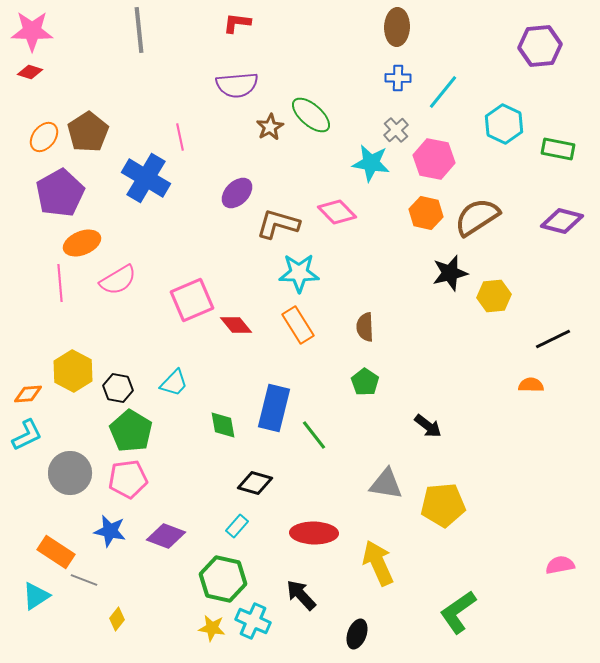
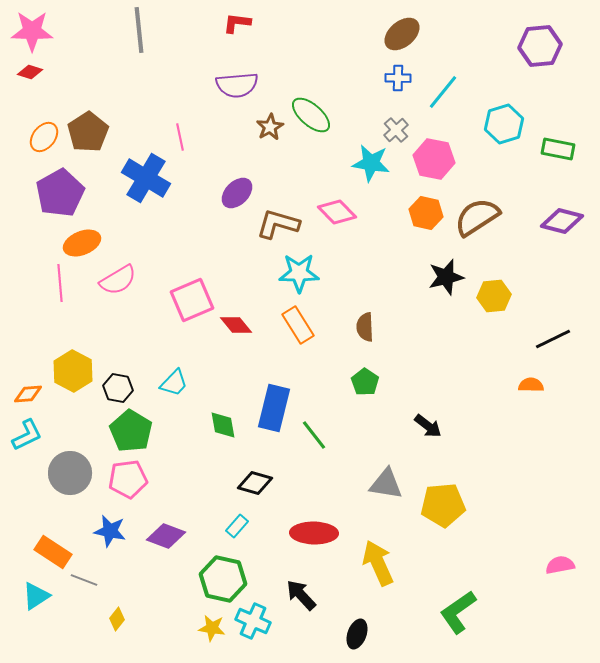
brown ellipse at (397, 27): moved 5 px right, 7 px down; rotated 48 degrees clockwise
cyan hexagon at (504, 124): rotated 18 degrees clockwise
black star at (450, 273): moved 4 px left, 4 px down
orange rectangle at (56, 552): moved 3 px left
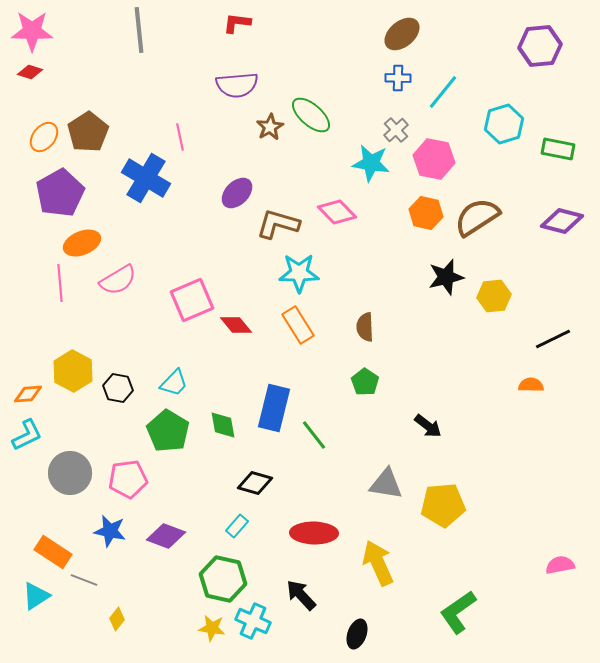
green pentagon at (131, 431): moved 37 px right
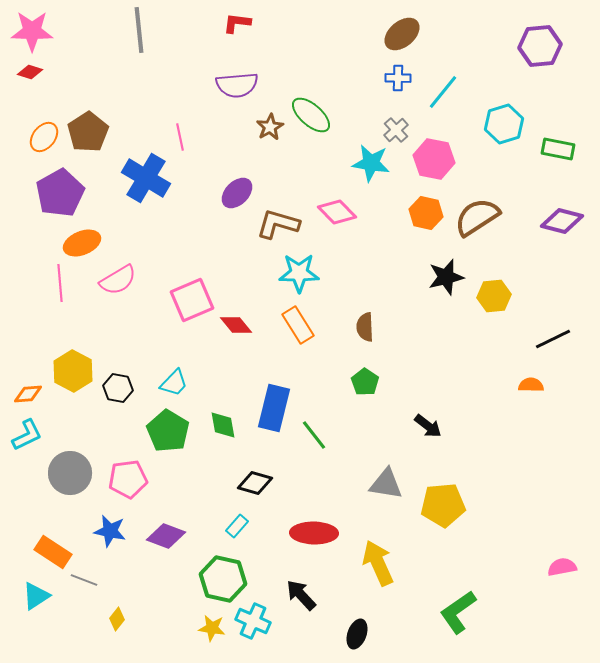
pink semicircle at (560, 565): moved 2 px right, 2 px down
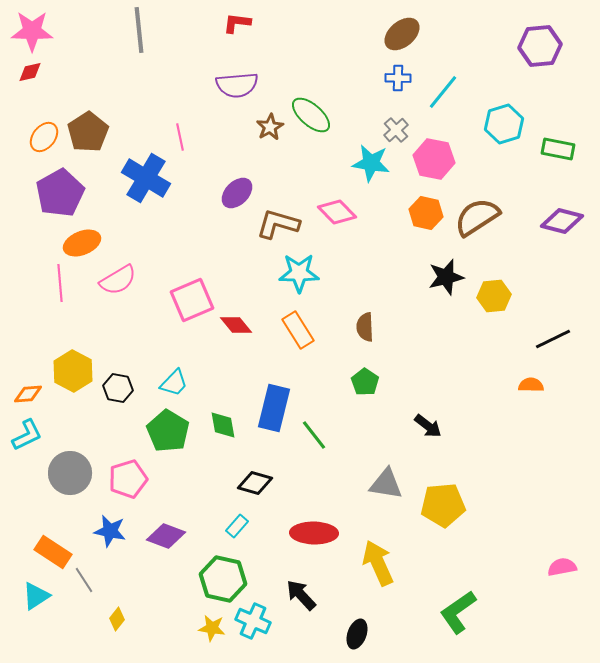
red diamond at (30, 72): rotated 30 degrees counterclockwise
orange rectangle at (298, 325): moved 5 px down
pink pentagon at (128, 479): rotated 9 degrees counterclockwise
gray line at (84, 580): rotated 36 degrees clockwise
